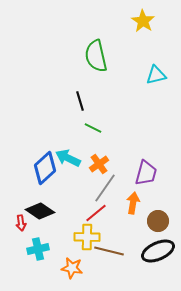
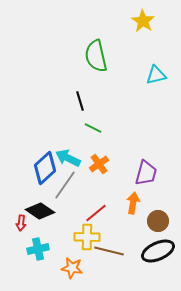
gray line: moved 40 px left, 3 px up
red arrow: rotated 14 degrees clockwise
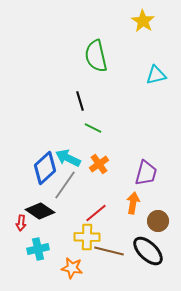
black ellipse: moved 10 px left; rotated 68 degrees clockwise
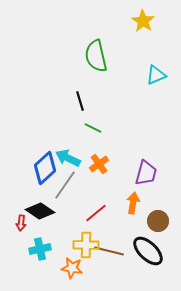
cyan triangle: rotated 10 degrees counterclockwise
yellow cross: moved 1 px left, 8 px down
cyan cross: moved 2 px right
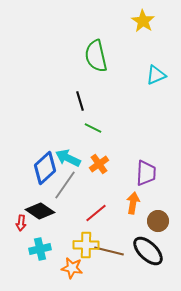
purple trapezoid: rotated 12 degrees counterclockwise
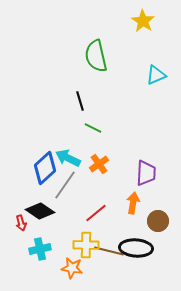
red arrow: rotated 21 degrees counterclockwise
black ellipse: moved 12 px left, 3 px up; rotated 40 degrees counterclockwise
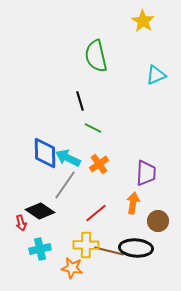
blue diamond: moved 15 px up; rotated 48 degrees counterclockwise
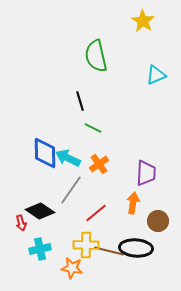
gray line: moved 6 px right, 5 px down
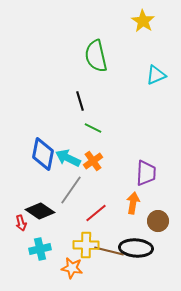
blue diamond: moved 2 px left, 1 px down; rotated 12 degrees clockwise
orange cross: moved 6 px left, 3 px up
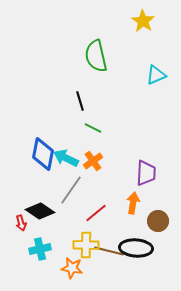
cyan arrow: moved 2 px left
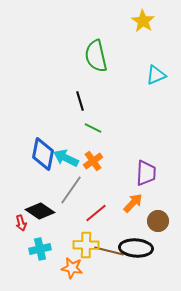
orange arrow: rotated 35 degrees clockwise
